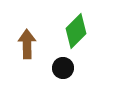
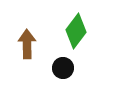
green diamond: rotated 8 degrees counterclockwise
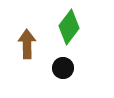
green diamond: moved 7 px left, 4 px up
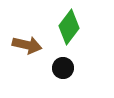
brown arrow: moved 1 px down; rotated 104 degrees clockwise
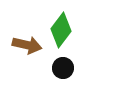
green diamond: moved 8 px left, 3 px down
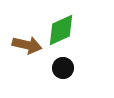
green diamond: rotated 28 degrees clockwise
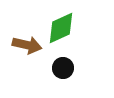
green diamond: moved 2 px up
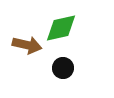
green diamond: rotated 12 degrees clockwise
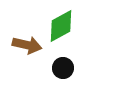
green diamond: moved 2 px up; rotated 16 degrees counterclockwise
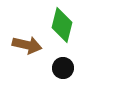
green diamond: moved 1 px right, 1 px up; rotated 48 degrees counterclockwise
